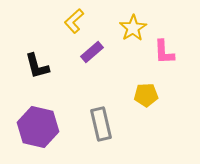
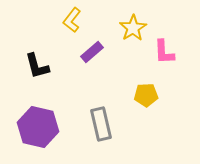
yellow L-shape: moved 2 px left, 1 px up; rotated 10 degrees counterclockwise
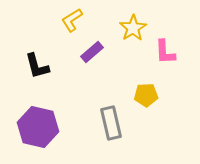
yellow L-shape: rotated 20 degrees clockwise
pink L-shape: moved 1 px right
gray rectangle: moved 10 px right, 1 px up
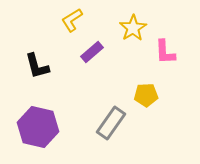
gray rectangle: rotated 48 degrees clockwise
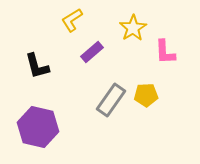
gray rectangle: moved 23 px up
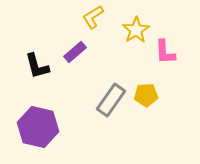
yellow L-shape: moved 21 px right, 3 px up
yellow star: moved 3 px right, 2 px down
purple rectangle: moved 17 px left
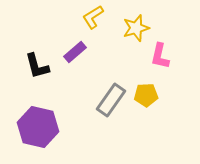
yellow star: moved 2 px up; rotated 16 degrees clockwise
pink L-shape: moved 5 px left, 4 px down; rotated 16 degrees clockwise
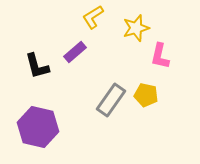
yellow pentagon: rotated 15 degrees clockwise
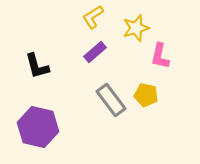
purple rectangle: moved 20 px right
gray rectangle: rotated 72 degrees counterclockwise
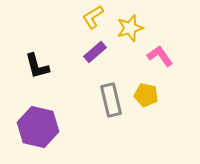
yellow star: moved 6 px left
pink L-shape: rotated 132 degrees clockwise
gray rectangle: rotated 24 degrees clockwise
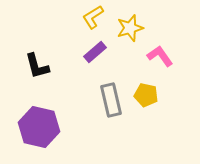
purple hexagon: moved 1 px right
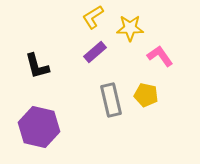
yellow star: rotated 16 degrees clockwise
